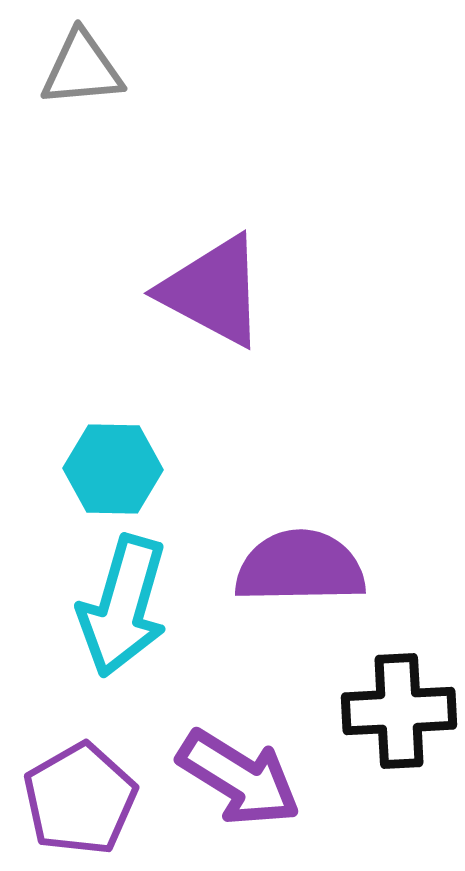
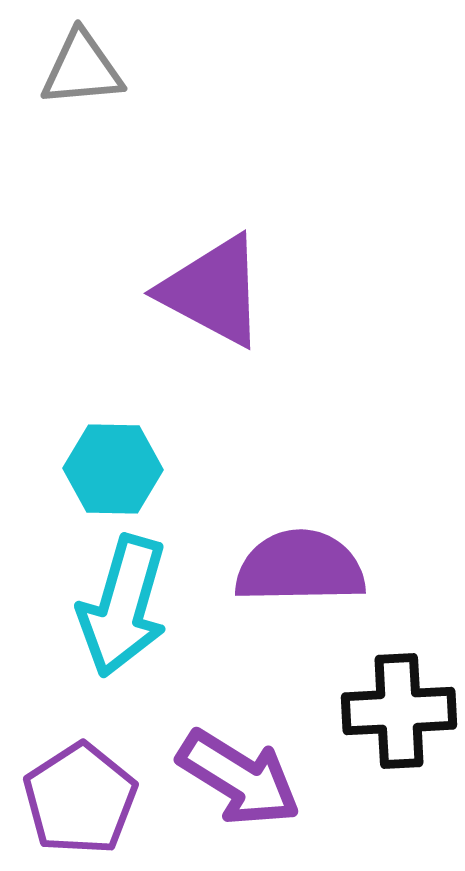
purple pentagon: rotated 3 degrees counterclockwise
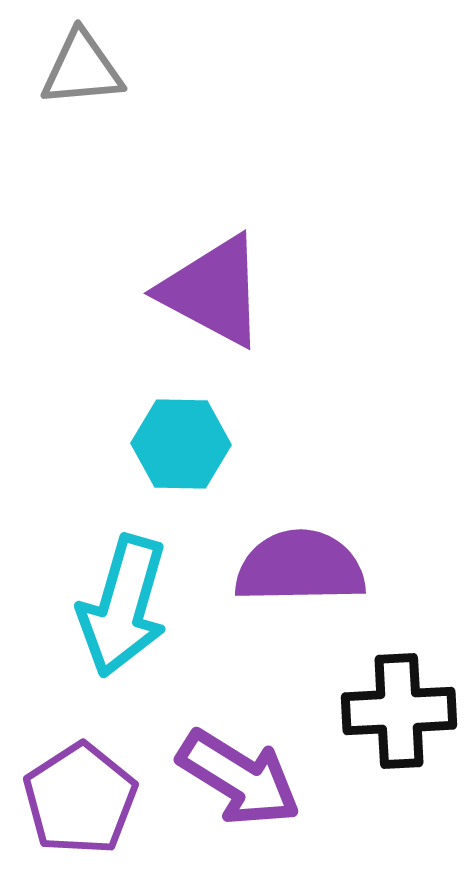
cyan hexagon: moved 68 px right, 25 px up
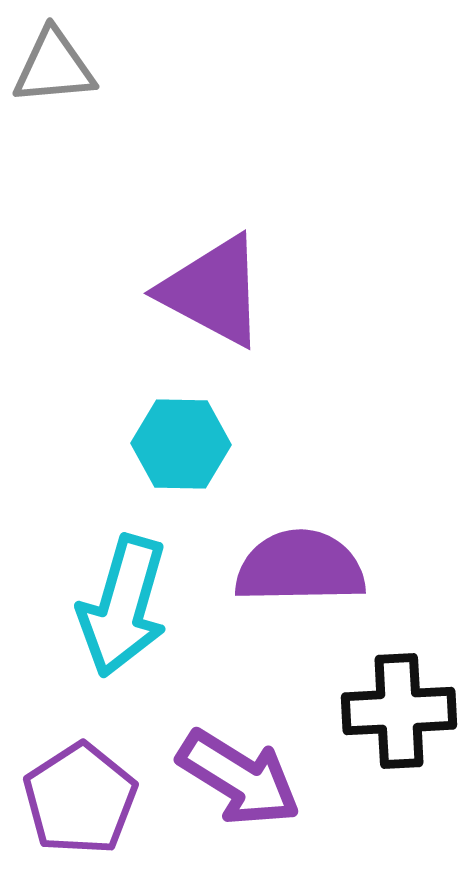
gray triangle: moved 28 px left, 2 px up
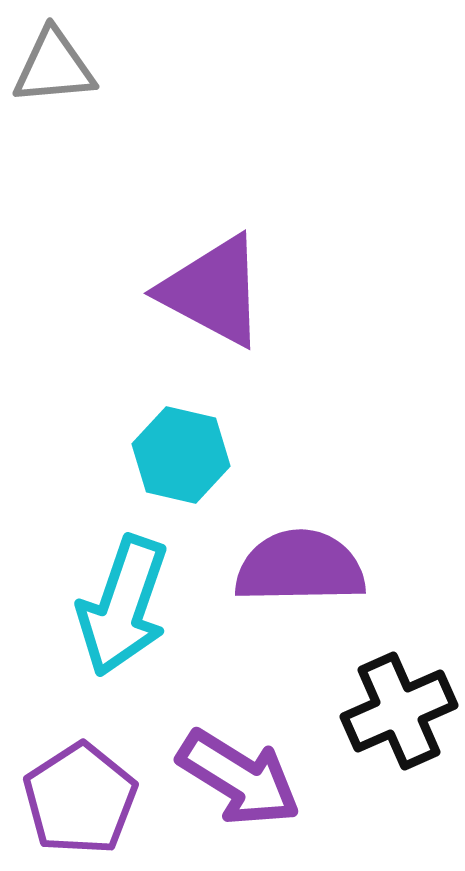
cyan hexagon: moved 11 px down; rotated 12 degrees clockwise
cyan arrow: rotated 3 degrees clockwise
black cross: rotated 21 degrees counterclockwise
